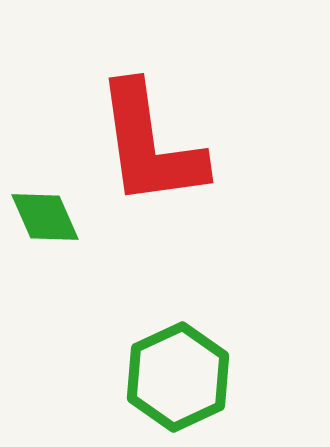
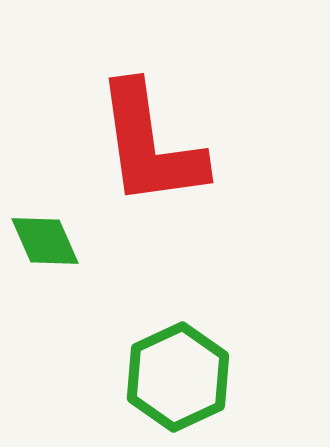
green diamond: moved 24 px down
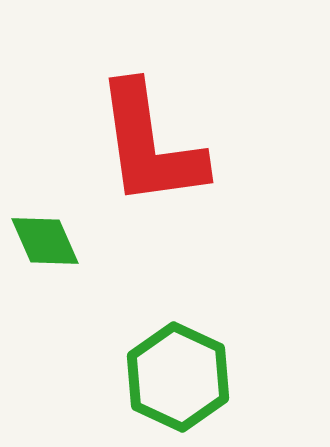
green hexagon: rotated 10 degrees counterclockwise
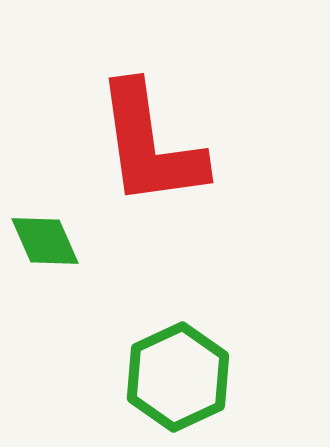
green hexagon: rotated 10 degrees clockwise
